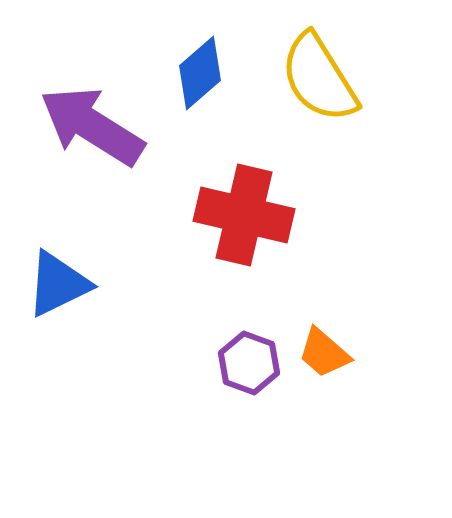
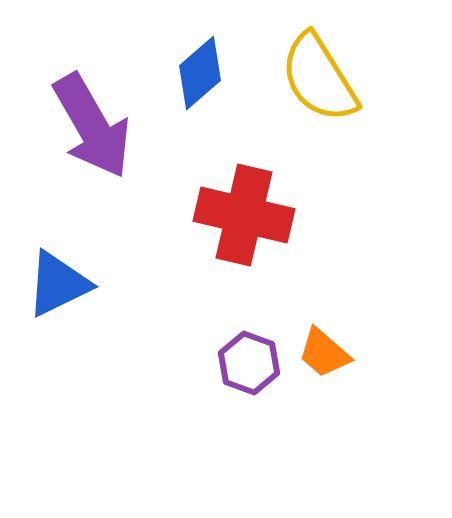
purple arrow: rotated 152 degrees counterclockwise
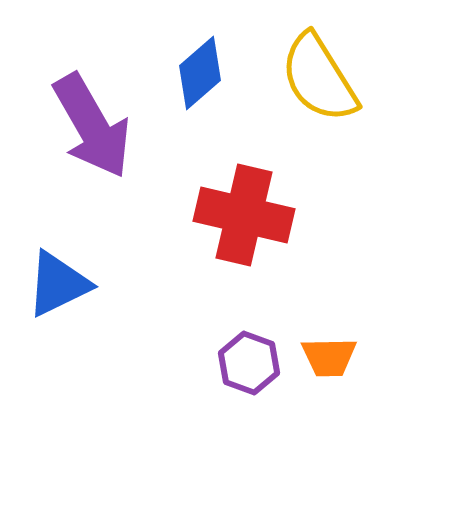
orange trapezoid: moved 5 px right, 4 px down; rotated 42 degrees counterclockwise
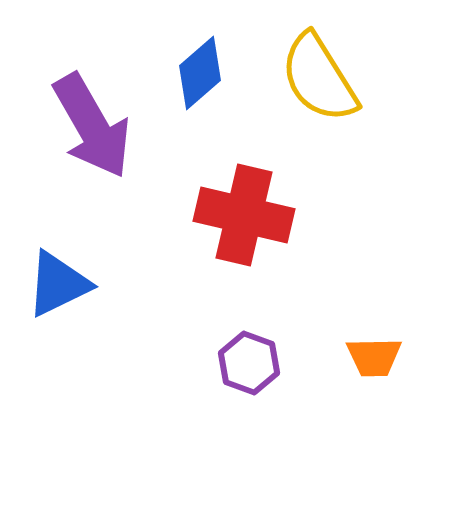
orange trapezoid: moved 45 px right
